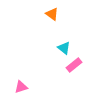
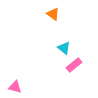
orange triangle: moved 1 px right
pink triangle: moved 6 px left; rotated 32 degrees clockwise
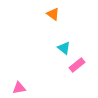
pink rectangle: moved 3 px right
pink triangle: moved 4 px right, 1 px down; rotated 24 degrees counterclockwise
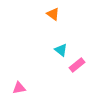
cyan triangle: moved 3 px left, 2 px down
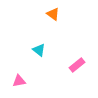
cyan triangle: moved 22 px left
pink triangle: moved 7 px up
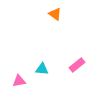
orange triangle: moved 2 px right
cyan triangle: moved 3 px right, 19 px down; rotated 32 degrees counterclockwise
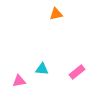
orange triangle: moved 1 px right; rotated 48 degrees counterclockwise
pink rectangle: moved 7 px down
